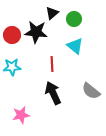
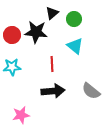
black arrow: moved 2 px up; rotated 110 degrees clockwise
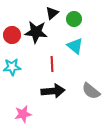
pink star: moved 2 px right, 1 px up
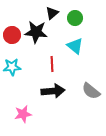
green circle: moved 1 px right, 1 px up
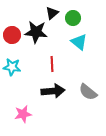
green circle: moved 2 px left
cyan triangle: moved 4 px right, 4 px up
cyan star: rotated 12 degrees clockwise
gray semicircle: moved 3 px left, 1 px down
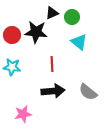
black triangle: rotated 16 degrees clockwise
green circle: moved 1 px left, 1 px up
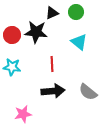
green circle: moved 4 px right, 5 px up
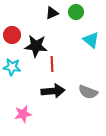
black star: moved 14 px down
cyan triangle: moved 12 px right, 2 px up
gray semicircle: rotated 18 degrees counterclockwise
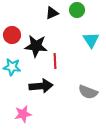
green circle: moved 1 px right, 2 px up
cyan triangle: rotated 18 degrees clockwise
red line: moved 3 px right, 3 px up
black arrow: moved 12 px left, 5 px up
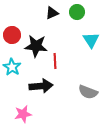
green circle: moved 2 px down
cyan star: rotated 24 degrees clockwise
